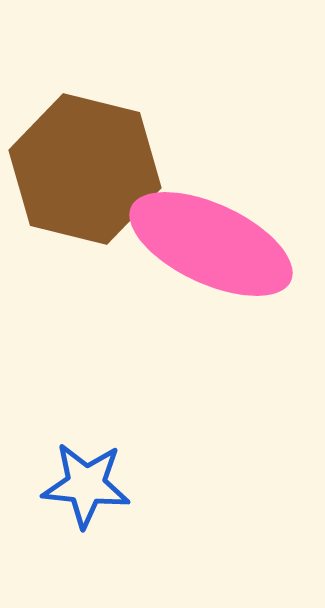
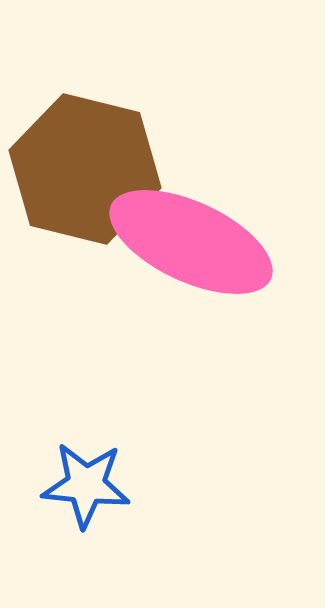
pink ellipse: moved 20 px left, 2 px up
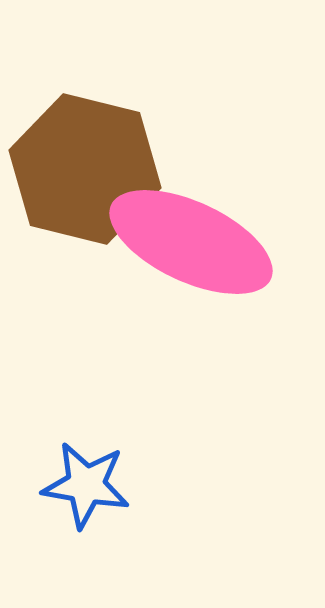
blue star: rotated 4 degrees clockwise
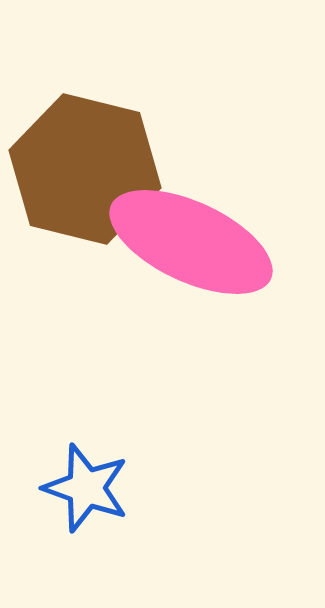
blue star: moved 3 px down; rotated 10 degrees clockwise
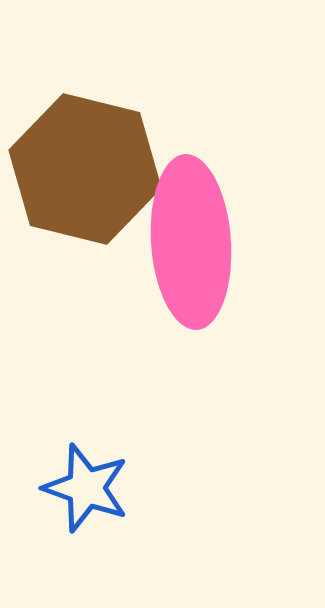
pink ellipse: rotated 61 degrees clockwise
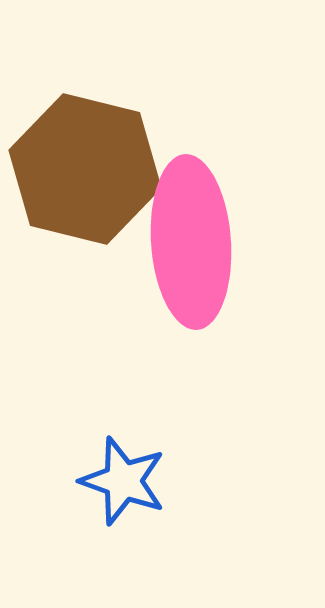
blue star: moved 37 px right, 7 px up
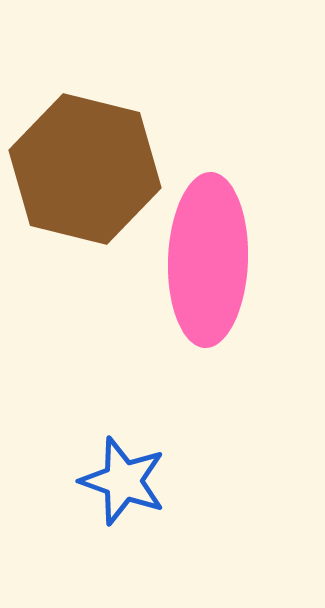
pink ellipse: moved 17 px right, 18 px down; rotated 6 degrees clockwise
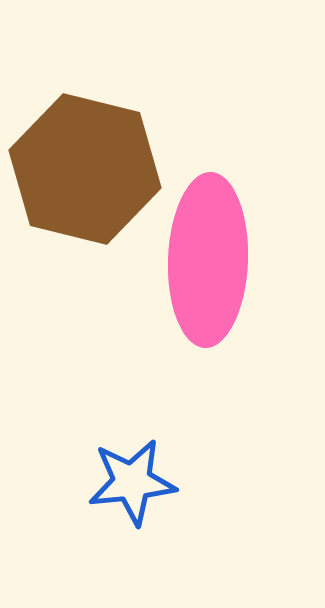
blue star: moved 9 px right, 1 px down; rotated 26 degrees counterclockwise
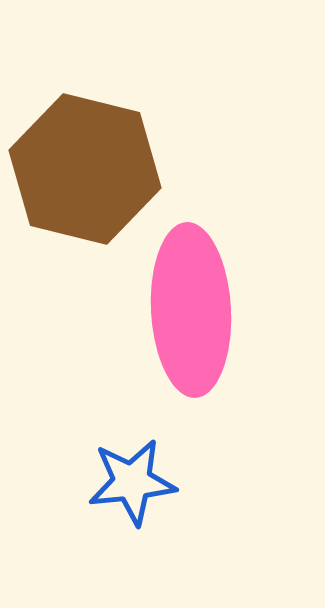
pink ellipse: moved 17 px left, 50 px down; rotated 5 degrees counterclockwise
